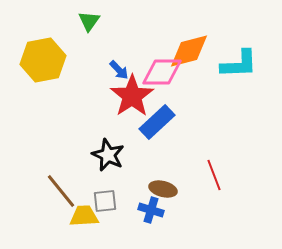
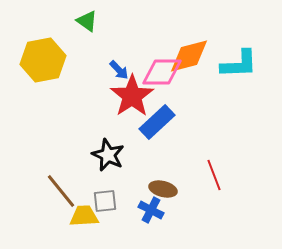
green triangle: moved 2 px left; rotated 30 degrees counterclockwise
orange diamond: moved 5 px down
blue cross: rotated 10 degrees clockwise
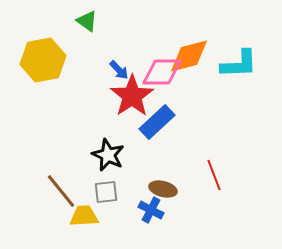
gray square: moved 1 px right, 9 px up
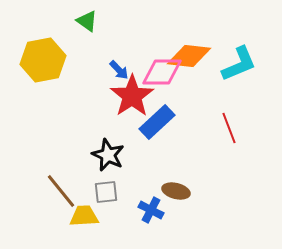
orange diamond: rotated 21 degrees clockwise
cyan L-shape: rotated 21 degrees counterclockwise
red line: moved 15 px right, 47 px up
brown ellipse: moved 13 px right, 2 px down
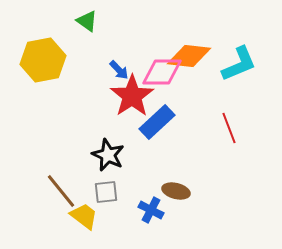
yellow trapezoid: rotated 40 degrees clockwise
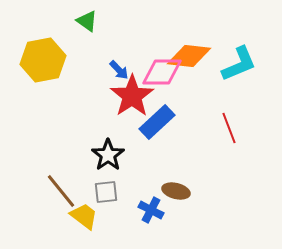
black star: rotated 12 degrees clockwise
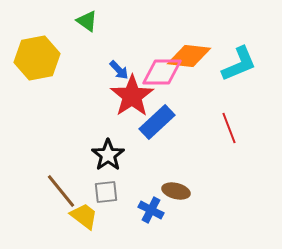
yellow hexagon: moved 6 px left, 2 px up
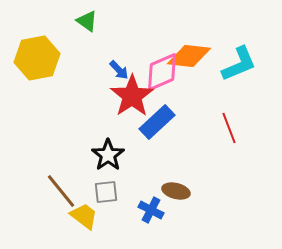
pink diamond: rotated 24 degrees counterclockwise
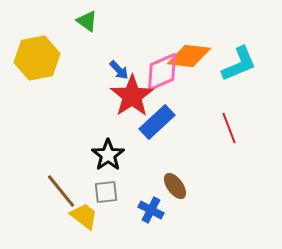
brown ellipse: moved 1 px left, 5 px up; rotated 40 degrees clockwise
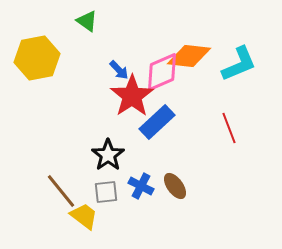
blue cross: moved 10 px left, 24 px up
